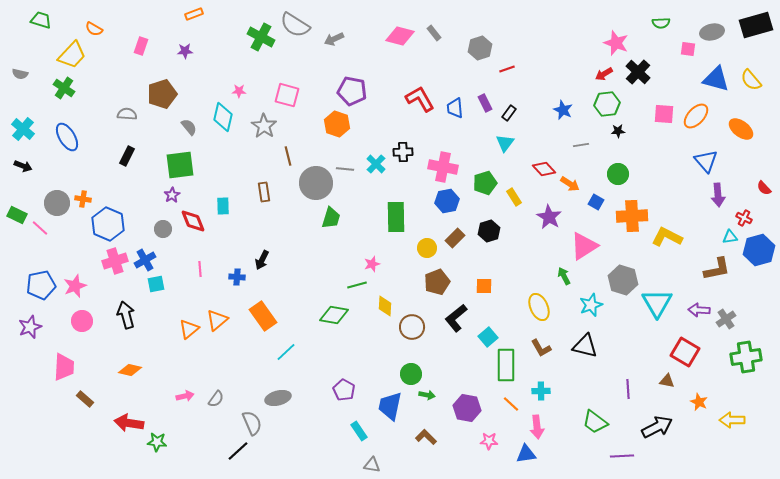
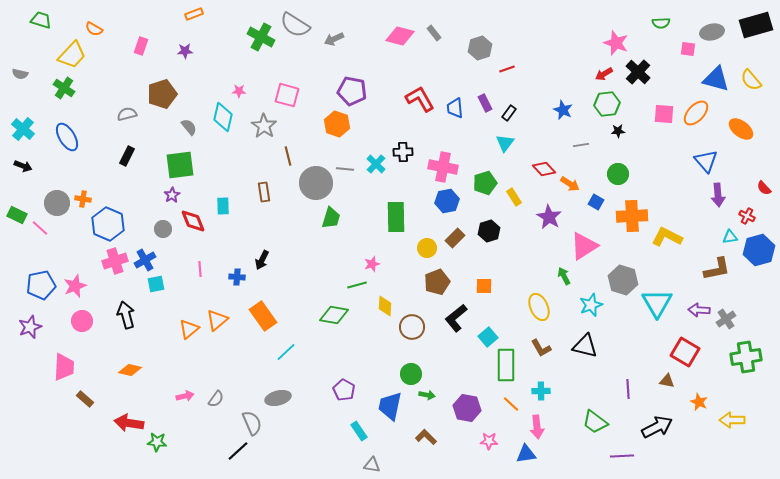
gray semicircle at (127, 114): rotated 18 degrees counterclockwise
orange ellipse at (696, 116): moved 3 px up
red cross at (744, 218): moved 3 px right, 2 px up
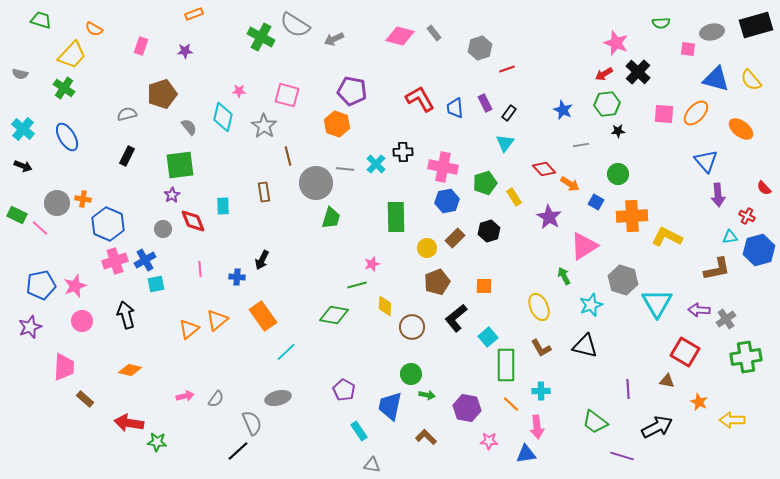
purple line at (622, 456): rotated 20 degrees clockwise
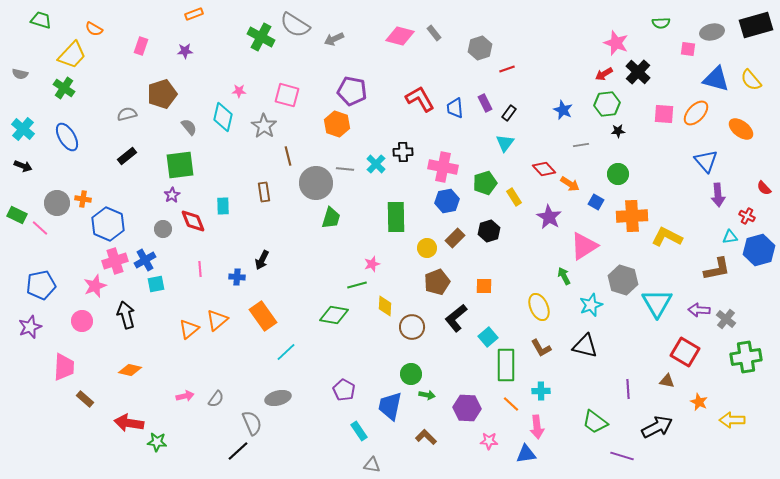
black rectangle at (127, 156): rotated 24 degrees clockwise
pink star at (75, 286): moved 20 px right
gray cross at (726, 319): rotated 18 degrees counterclockwise
purple hexagon at (467, 408): rotated 8 degrees counterclockwise
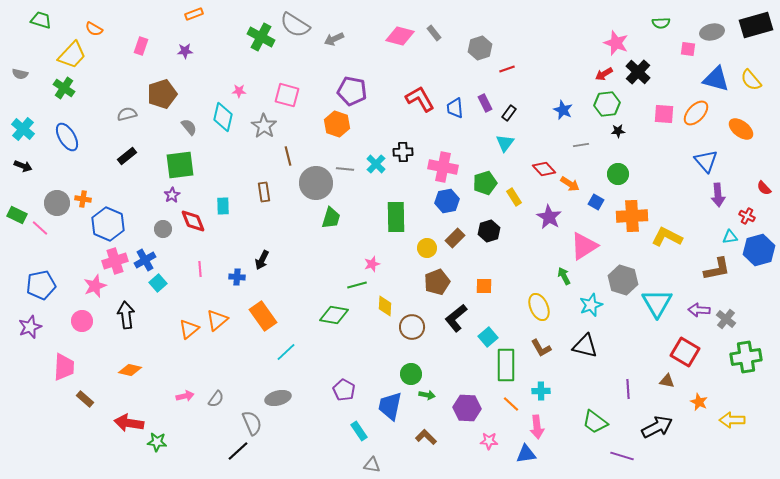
cyan square at (156, 284): moved 2 px right, 1 px up; rotated 30 degrees counterclockwise
black arrow at (126, 315): rotated 8 degrees clockwise
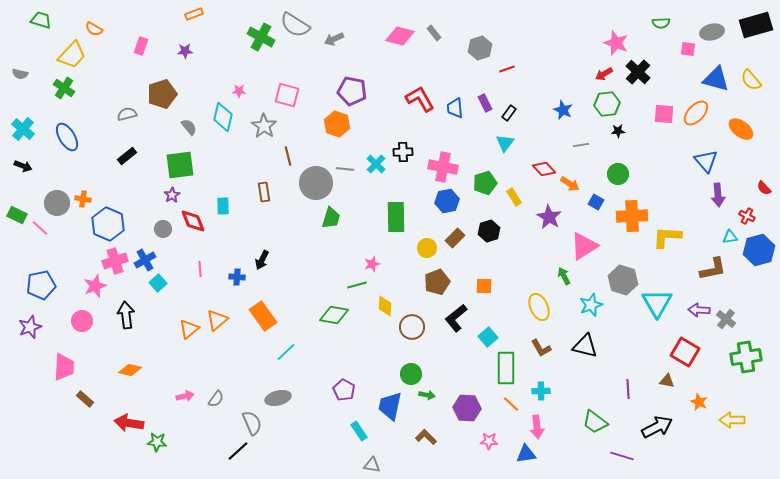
yellow L-shape at (667, 237): rotated 24 degrees counterclockwise
brown L-shape at (717, 269): moved 4 px left
green rectangle at (506, 365): moved 3 px down
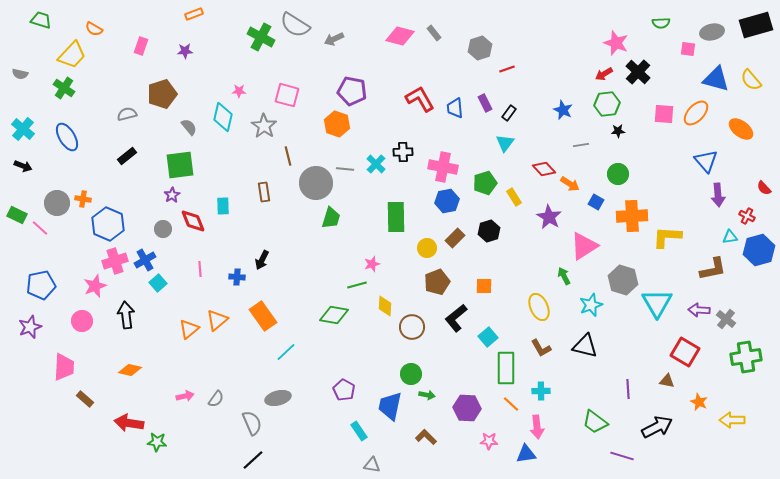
black line at (238, 451): moved 15 px right, 9 px down
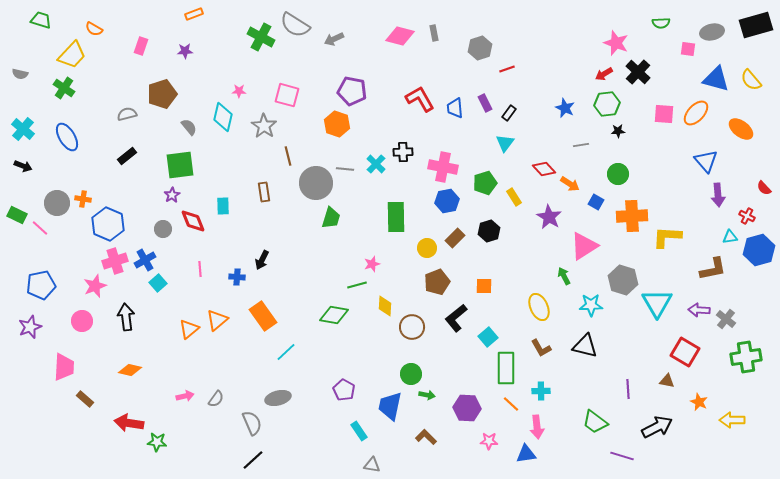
gray rectangle at (434, 33): rotated 28 degrees clockwise
blue star at (563, 110): moved 2 px right, 2 px up
cyan star at (591, 305): rotated 20 degrees clockwise
black arrow at (126, 315): moved 2 px down
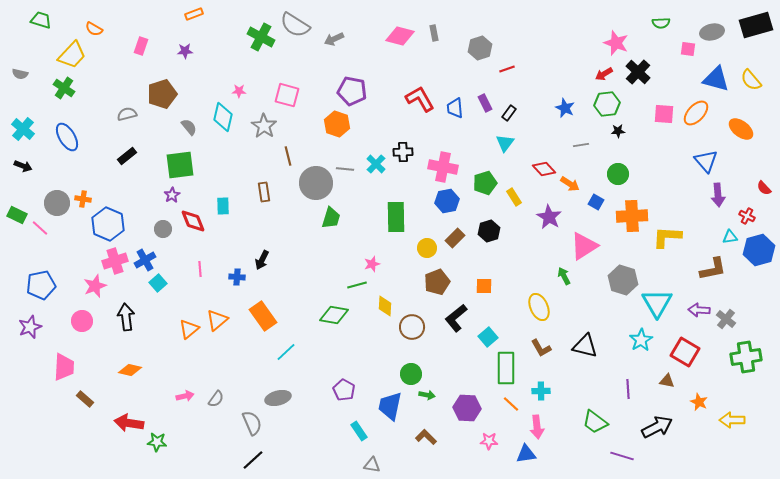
cyan star at (591, 305): moved 50 px right, 35 px down; rotated 30 degrees counterclockwise
